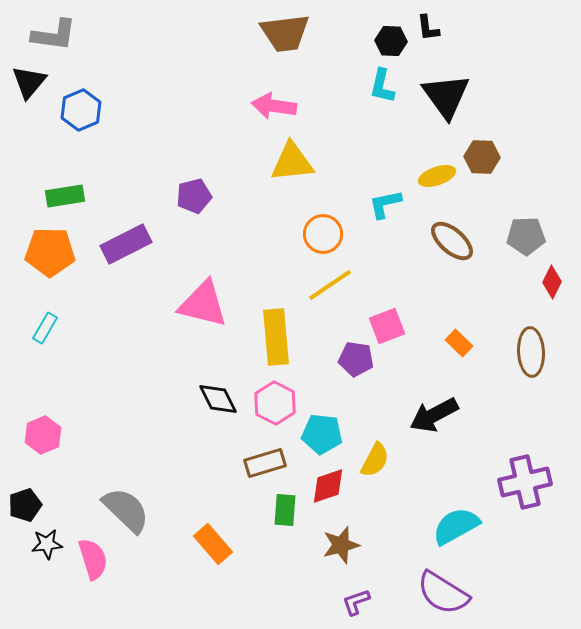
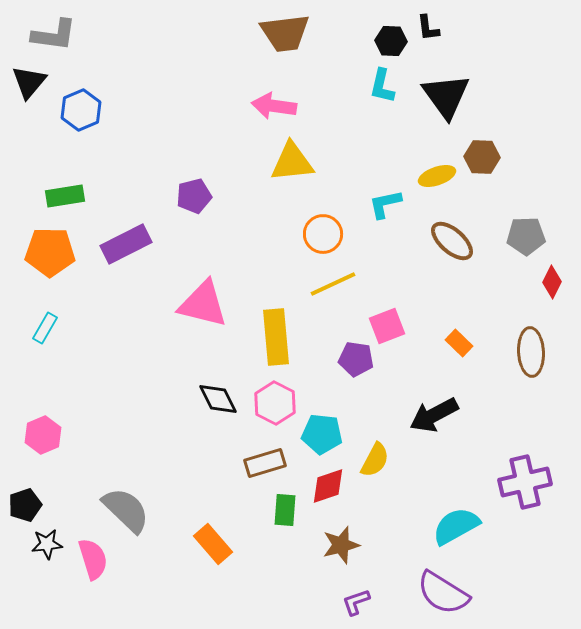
yellow line at (330, 285): moved 3 px right, 1 px up; rotated 9 degrees clockwise
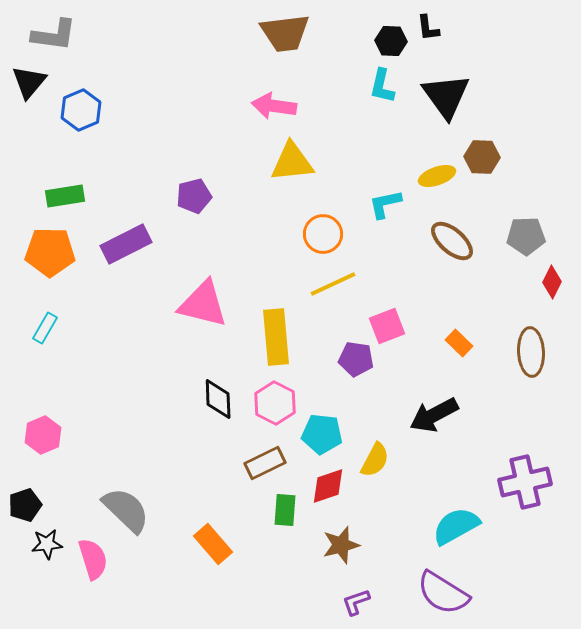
black diamond at (218, 399): rotated 24 degrees clockwise
brown rectangle at (265, 463): rotated 9 degrees counterclockwise
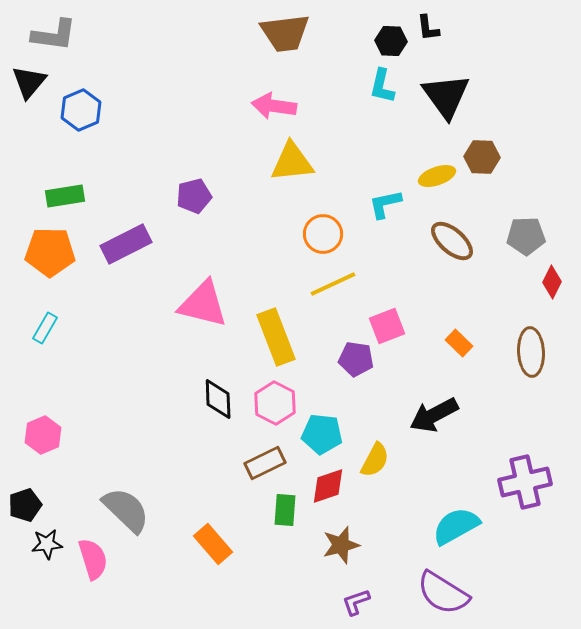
yellow rectangle at (276, 337): rotated 16 degrees counterclockwise
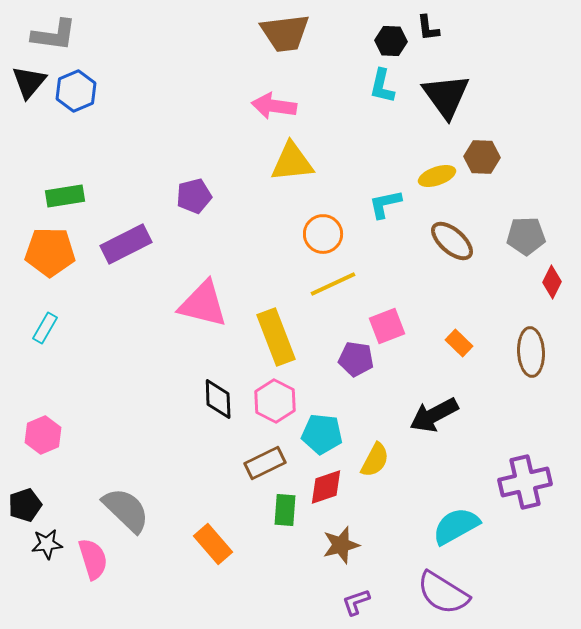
blue hexagon at (81, 110): moved 5 px left, 19 px up
pink hexagon at (275, 403): moved 2 px up
red diamond at (328, 486): moved 2 px left, 1 px down
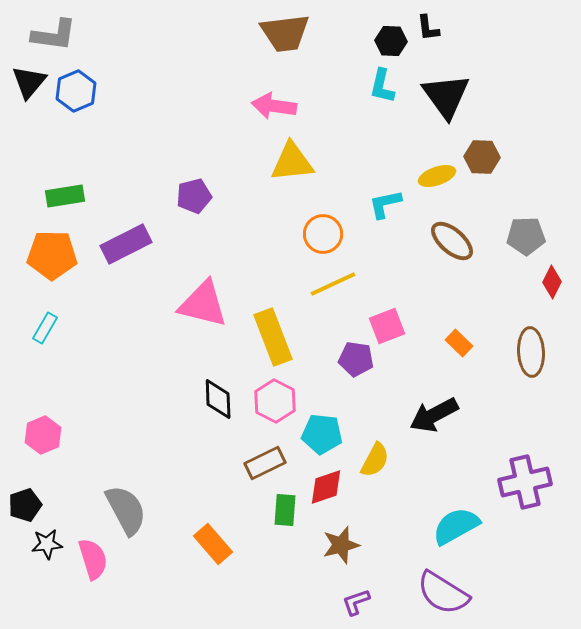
orange pentagon at (50, 252): moved 2 px right, 3 px down
yellow rectangle at (276, 337): moved 3 px left
gray semicircle at (126, 510): rotated 18 degrees clockwise
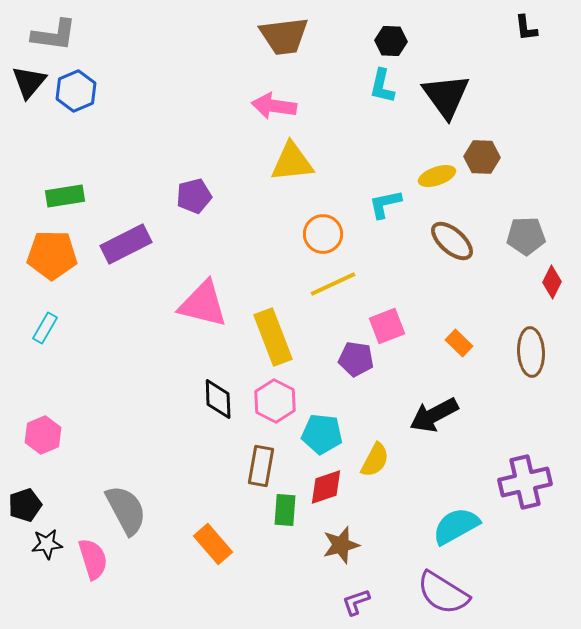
black L-shape at (428, 28): moved 98 px right
brown trapezoid at (285, 33): moved 1 px left, 3 px down
brown rectangle at (265, 463): moved 4 px left, 3 px down; rotated 54 degrees counterclockwise
